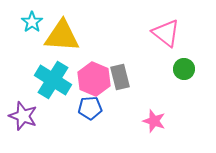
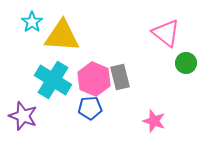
green circle: moved 2 px right, 6 px up
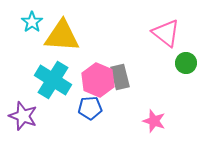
pink hexagon: moved 4 px right, 1 px down
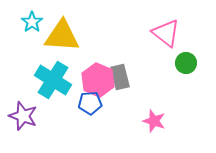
blue pentagon: moved 5 px up
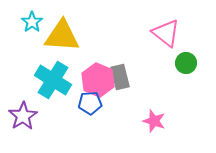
purple star: rotated 20 degrees clockwise
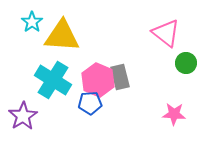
pink star: moved 20 px right, 7 px up; rotated 15 degrees counterclockwise
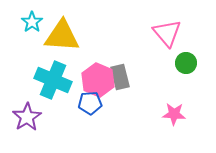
pink triangle: moved 1 px right; rotated 12 degrees clockwise
cyan cross: rotated 9 degrees counterclockwise
purple star: moved 4 px right, 1 px down
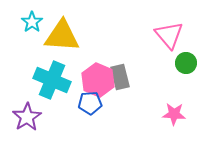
pink triangle: moved 2 px right, 2 px down
cyan cross: moved 1 px left
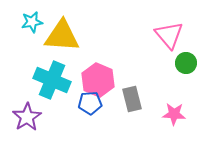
cyan star: rotated 25 degrees clockwise
gray rectangle: moved 12 px right, 22 px down
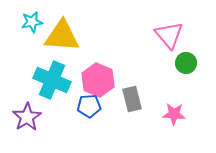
blue pentagon: moved 1 px left, 3 px down
